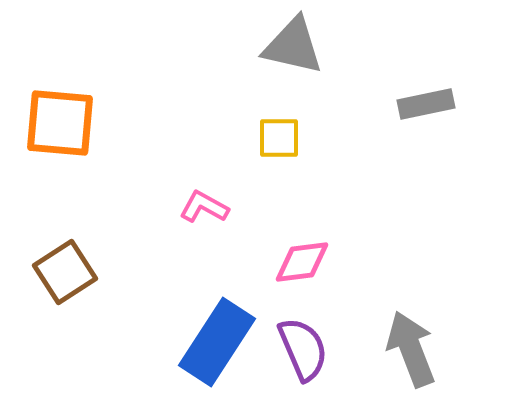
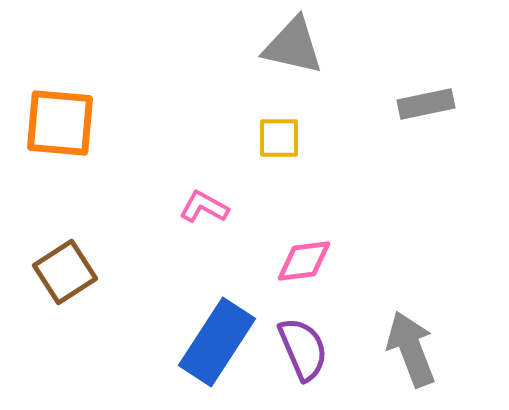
pink diamond: moved 2 px right, 1 px up
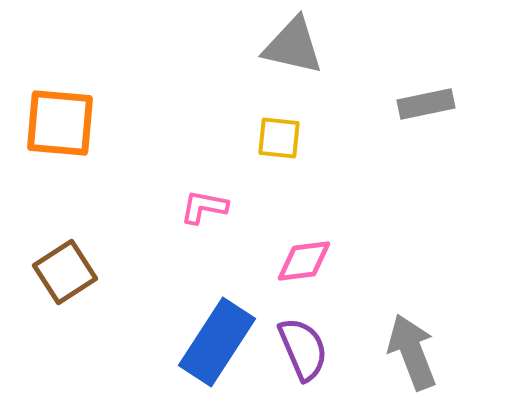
yellow square: rotated 6 degrees clockwise
pink L-shape: rotated 18 degrees counterclockwise
gray arrow: moved 1 px right, 3 px down
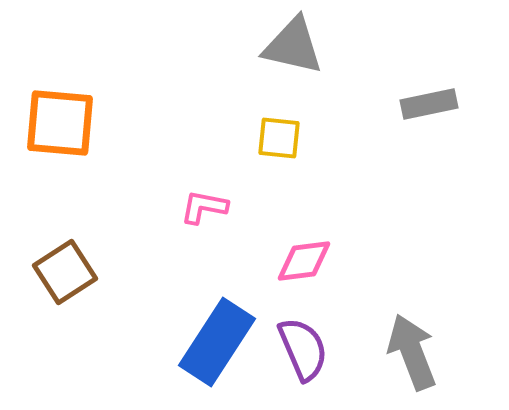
gray rectangle: moved 3 px right
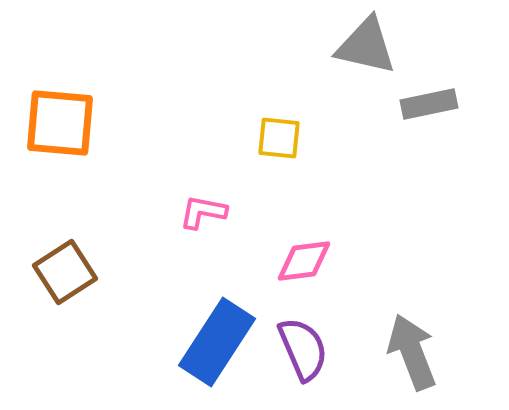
gray triangle: moved 73 px right
pink L-shape: moved 1 px left, 5 px down
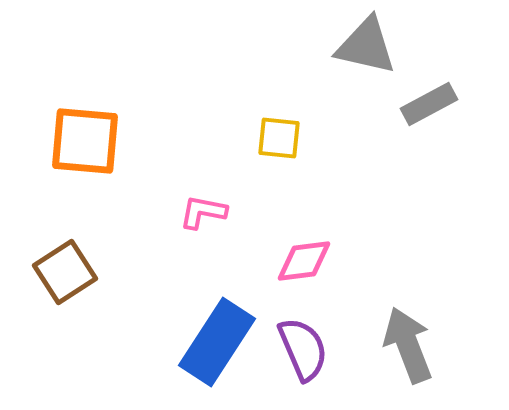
gray rectangle: rotated 16 degrees counterclockwise
orange square: moved 25 px right, 18 px down
gray arrow: moved 4 px left, 7 px up
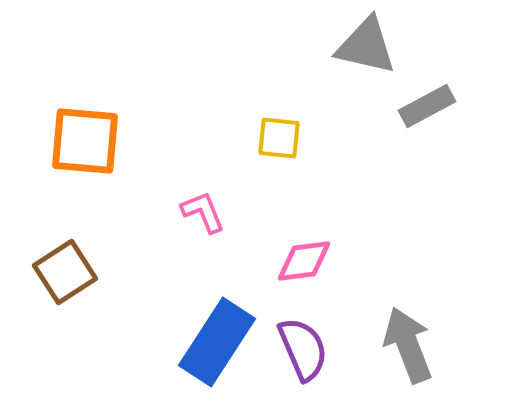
gray rectangle: moved 2 px left, 2 px down
pink L-shape: rotated 57 degrees clockwise
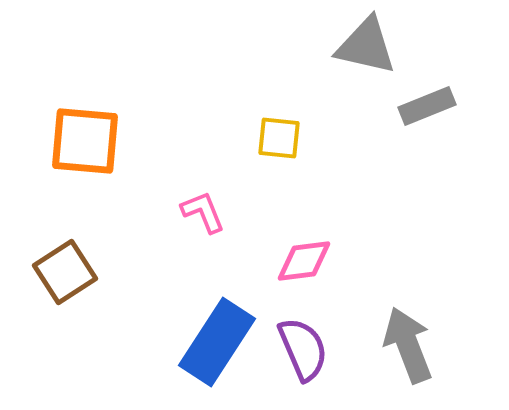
gray rectangle: rotated 6 degrees clockwise
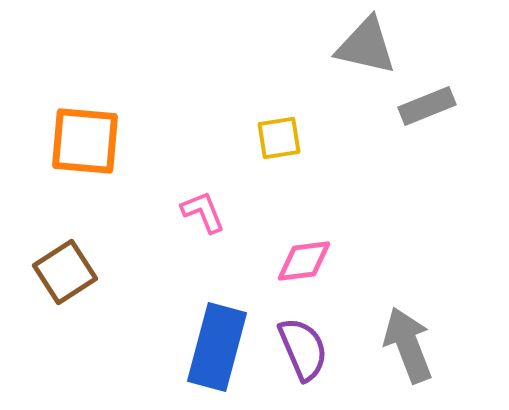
yellow square: rotated 15 degrees counterclockwise
blue rectangle: moved 5 px down; rotated 18 degrees counterclockwise
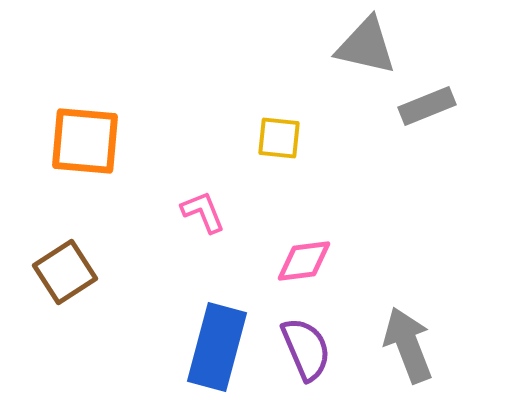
yellow square: rotated 15 degrees clockwise
purple semicircle: moved 3 px right
